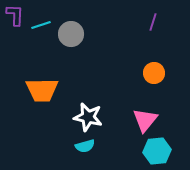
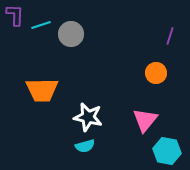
purple line: moved 17 px right, 14 px down
orange circle: moved 2 px right
cyan hexagon: moved 10 px right; rotated 16 degrees clockwise
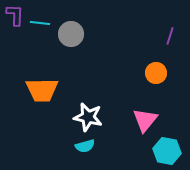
cyan line: moved 1 px left, 2 px up; rotated 24 degrees clockwise
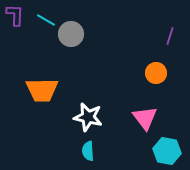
cyan line: moved 6 px right, 3 px up; rotated 24 degrees clockwise
pink triangle: moved 2 px up; rotated 16 degrees counterclockwise
cyan semicircle: moved 3 px right, 5 px down; rotated 102 degrees clockwise
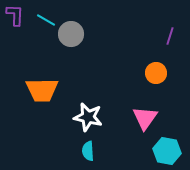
pink triangle: rotated 12 degrees clockwise
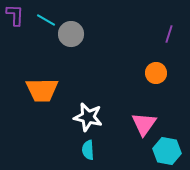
purple line: moved 1 px left, 2 px up
pink triangle: moved 1 px left, 6 px down
cyan semicircle: moved 1 px up
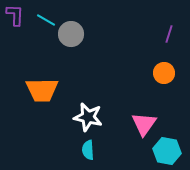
orange circle: moved 8 px right
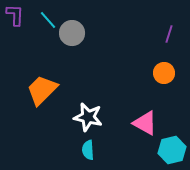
cyan line: moved 2 px right; rotated 18 degrees clockwise
gray circle: moved 1 px right, 1 px up
orange trapezoid: rotated 136 degrees clockwise
pink triangle: moved 1 px right, 1 px up; rotated 36 degrees counterclockwise
cyan hexagon: moved 5 px right, 1 px up; rotated 24 degrees counterclockwise
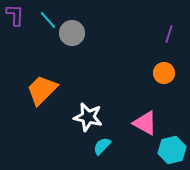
cyan semicircle: moved 14 px right, 4 px up; rotated 48 degrees clockwise
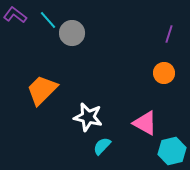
purple L-shape: rotated 55 degrees counterclockwise
cyan hexagon: moved 1 px down
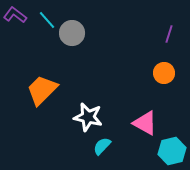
cyan line: moved 1 px left
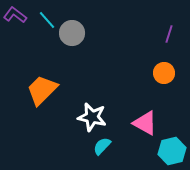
white star: moved 4 px right
